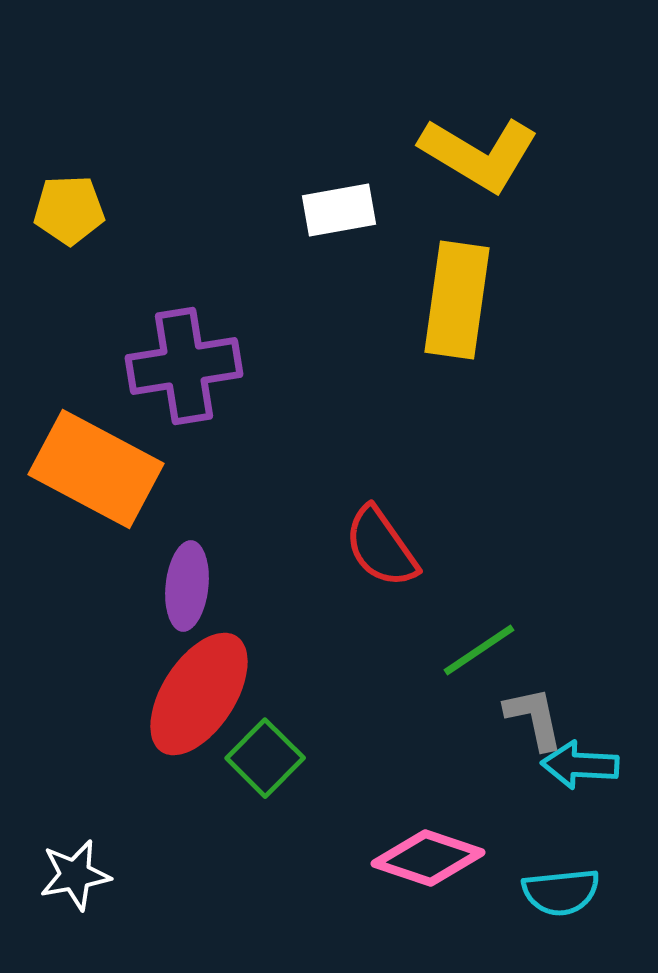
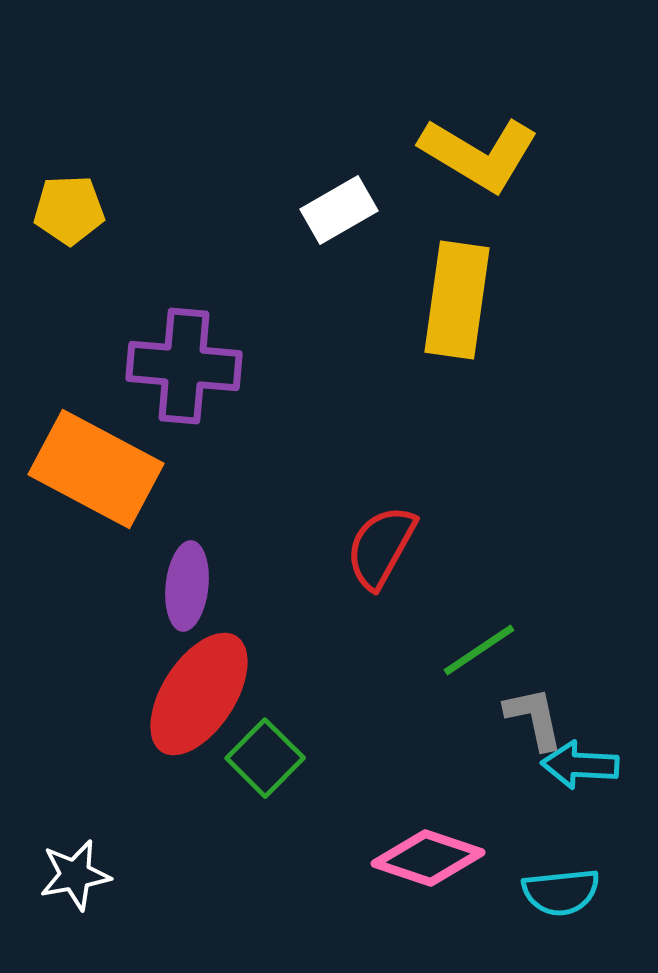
white rectangle: rotated 20 degrees counterclockwise
purple cross: rotated 14 degrees clockwise
red semicircle: rotated 64 degrees clockwise
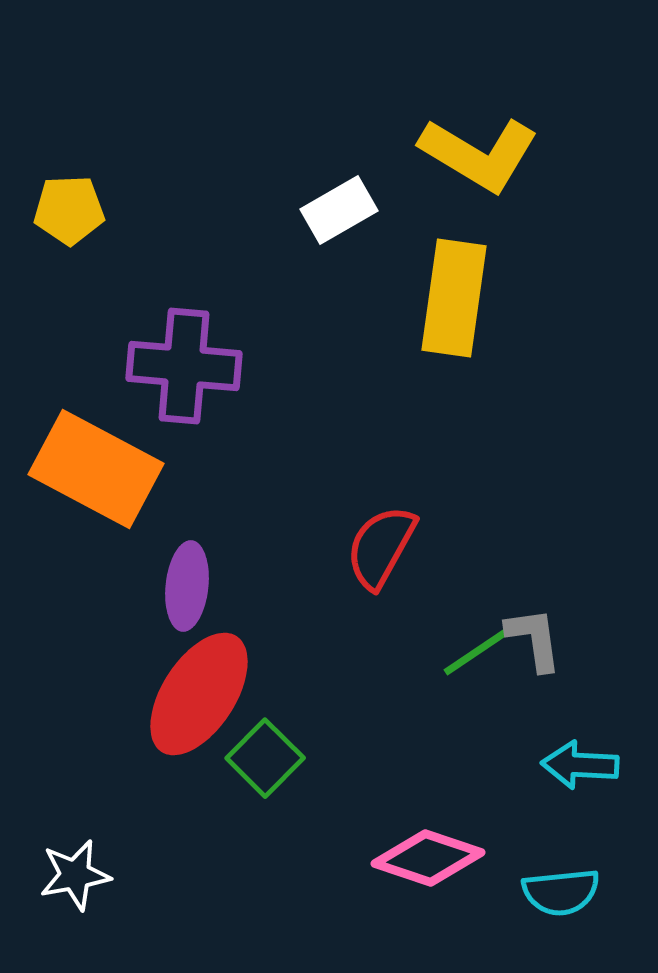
yellow rectangle: moved 3 px left, 2 px up
gray L-shape: moved 79 px up; rotated 4 degrees clockwise
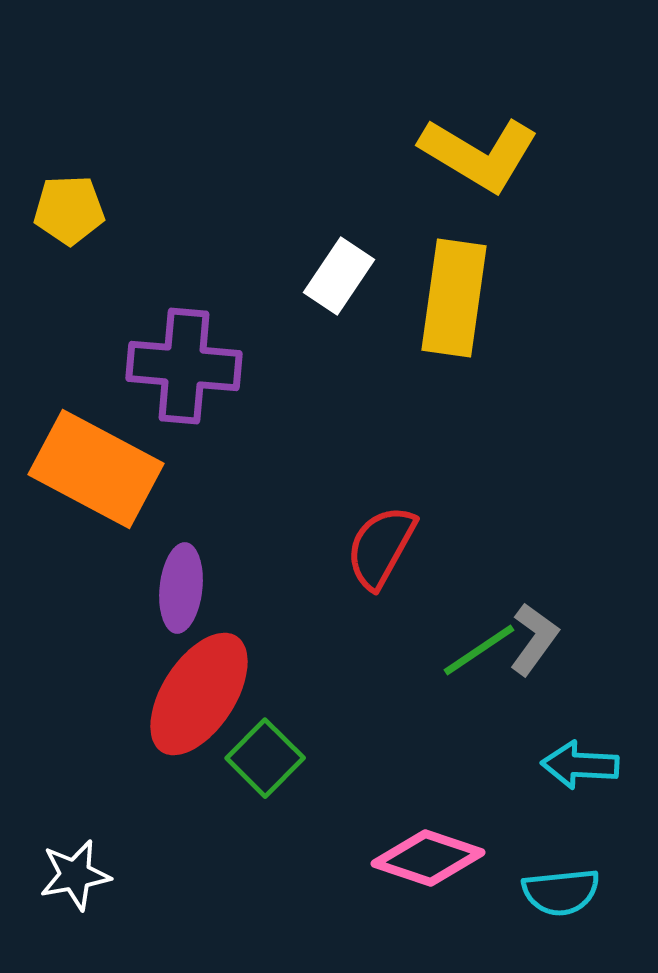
white rectangle: moved 66 px down; rotated 26 degrees counterclockwise
purple ellipse: moved 6 px left, 2 px down
gray L-shape: rotated 44 degrees clockwise
